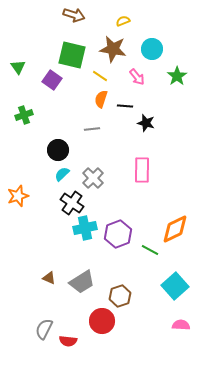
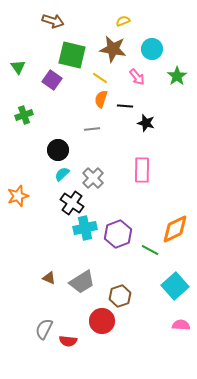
brown arrow: moved 21 px left, 6 px down
yellow line: moved 2 px down
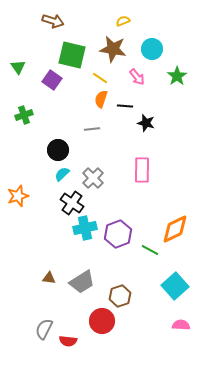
brown triangle: rotated 16 degrees counterclockwise
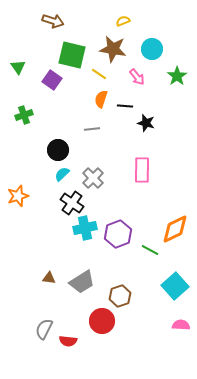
yellow line: moved 1 px left, 4 px up
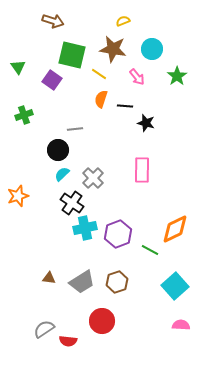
gray line: moved 17 px left
brown hexagon: moved 3 px left, 14 px up
gray semicircle: rotated 30 degrees clockwise
